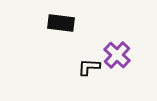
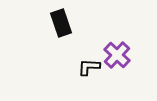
black rectangle: rotated 64 degrees clockwise
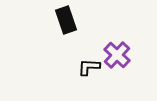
black rectangle: moved 5 px right, 3 px up
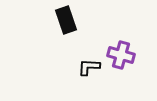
purple cross: moved 4 px right; rotated 28 degrees counterclockwise
